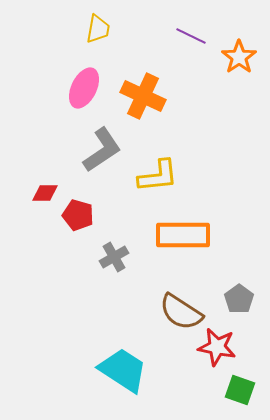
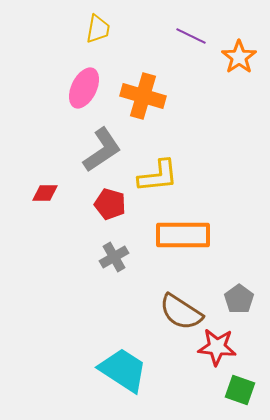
orange cross: rotated 9 degrees counterclockwise
red pentagon: moved 32 px right, 11 px up
red star: rotated 6 degrees counterclockwise
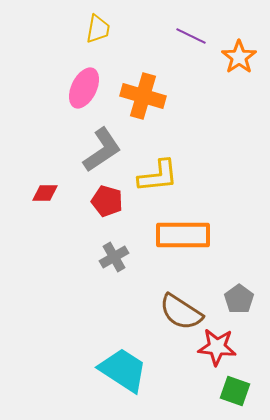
red pentagon: moved 3 px left, 3 px up
green square: moved 5 px left, 1 px down
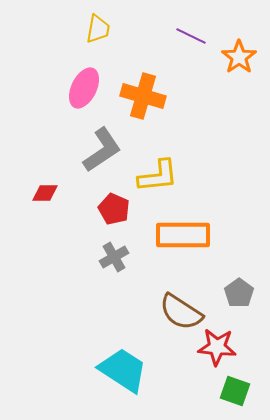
red pentagon: moved 7 px right, 8 px down; rotated 8 degrees clockwise
gray pentagon: moved 6 px up
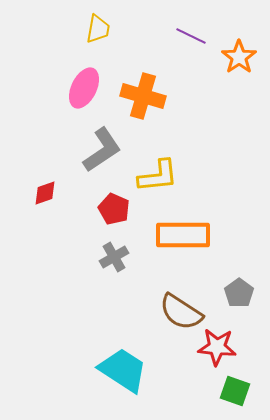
red diamond: rotated 20 degrees counterclockwise
